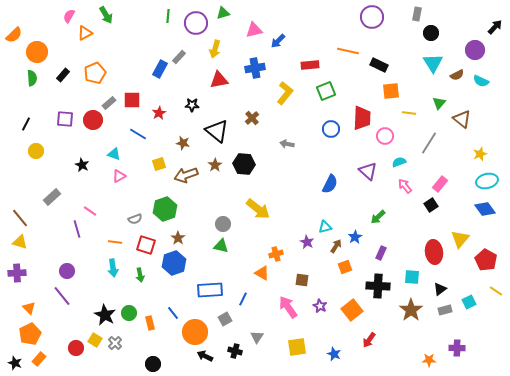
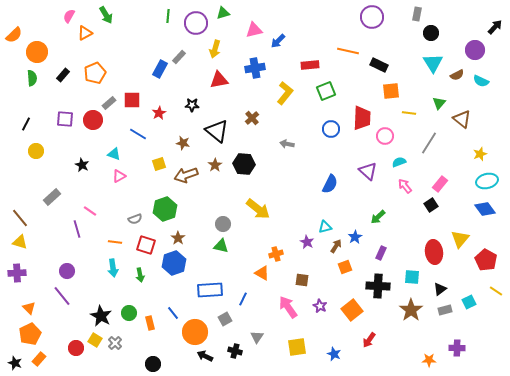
black star at (105, 315): moved 4 px left, 1 px down
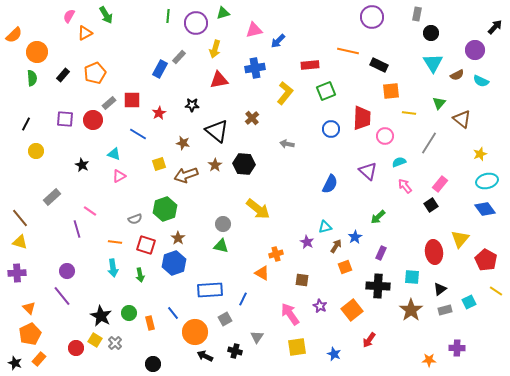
pink arrow at (288, 307): moved 2 px right, 7 px down
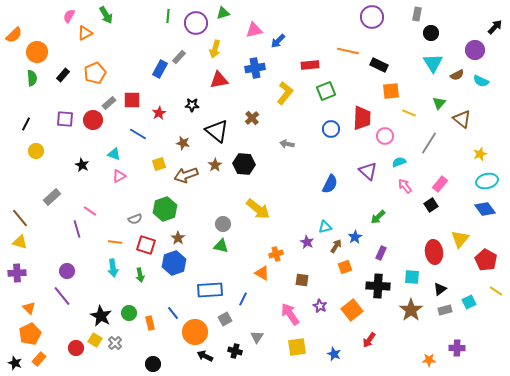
yellow line at (409, 113): rotated 16 degrees clockwise
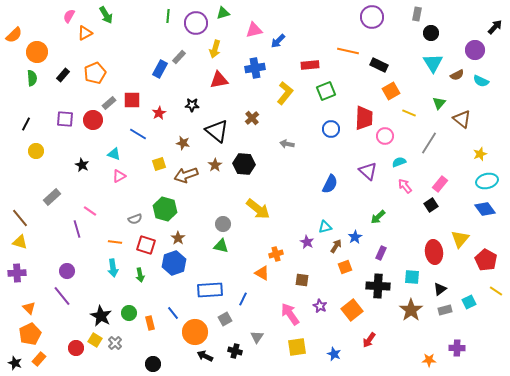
orange square at (391, 91): rotated 24 degrees counterclockwise
red trapezoid at (362, 118): moved 2 px right
green hexagon at (165, 209): rotated 25 degrees counterclockwise
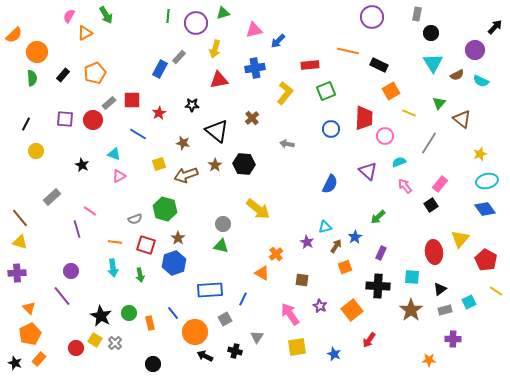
orange cross at (276, 254): rotated 24 degrees counterclockwise
purple circle at (67, 271): moved 4 px right
purple cross at (457, 348): moved 4 px left, 9 px up
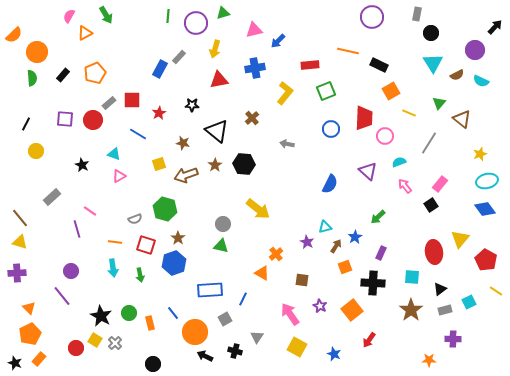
black cross at (378, 286): moved 5 px left, 3 px up
yellow square at (297, 347): rotated 36 degrees clockwise
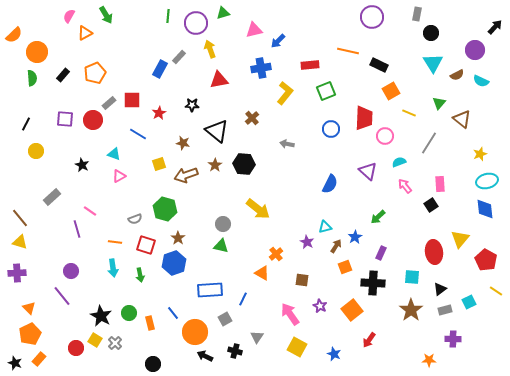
yellow arrow at (215, 49): moved 5 px left; rotated 144 degrees clockwise
blue cross at (255, 68): moved 6 px right
pink rectangle at (440, 184): rotated 42 degrees counterclockwise
blue diamond at (485, 209): rotated 30 degrees clockwise
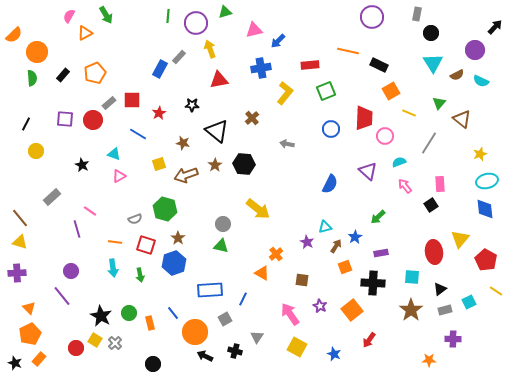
green triangle at (223, 13): moved 2 px right, 1 px up
purple rectangle at (381, 253): rotated 56 degrees clockwise
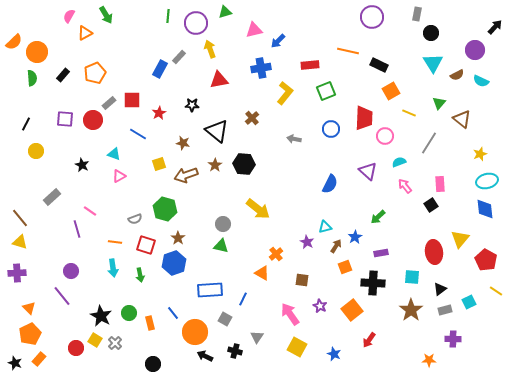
orange semicircle at (14, 35): moved 7 px down
gray arrow at (287, 144): moved 7 px right, 5 px up
gray square at (225, 319): rotated 32 degrees counterclockwise
